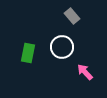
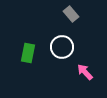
gray rectangle: moved 1 px left, 2 px up
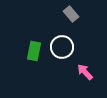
green rectangle: moved 6 px right, 2 px up
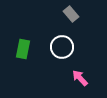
green rectangle: moved 11 px left, 2 px up
pink arrow: moved 5 px left, 6 px down
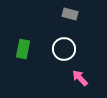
gray rectangle: moved 1 px left; rotated 35 degrees counterclockwise
white circle: moved 2 px right, 2 px down
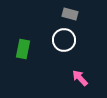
white circle: moved 9 px up
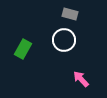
green rectangle: rotated 18 degrees clockwise
pink arrow: moved 1 px right, 1 px down
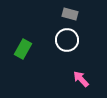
white circle: moved 3 px right
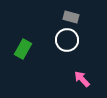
gray rectangle: moved 1 px right, 3 px down
pink arrow: moved 1 px right
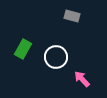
gray rectangle: moved 1 px right, 1 px up
white circle: moved 11 px left, 17 px down
